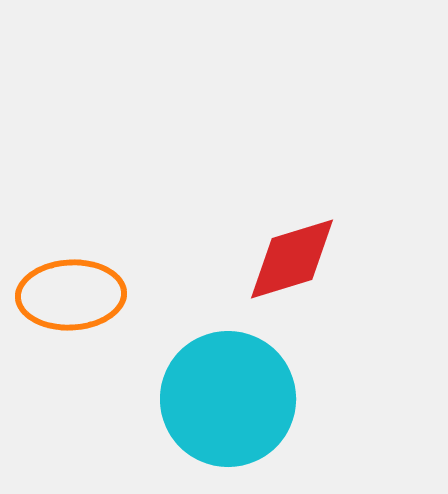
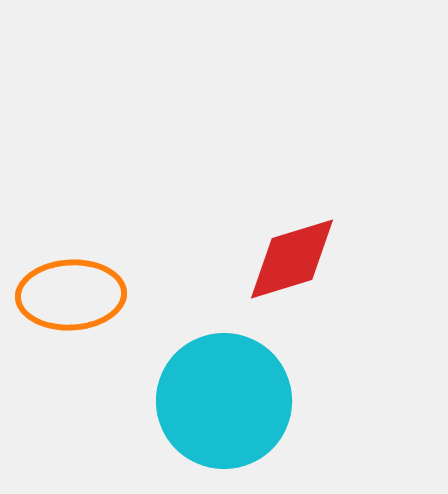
cyan circle: moved 4 px left, 2 px down
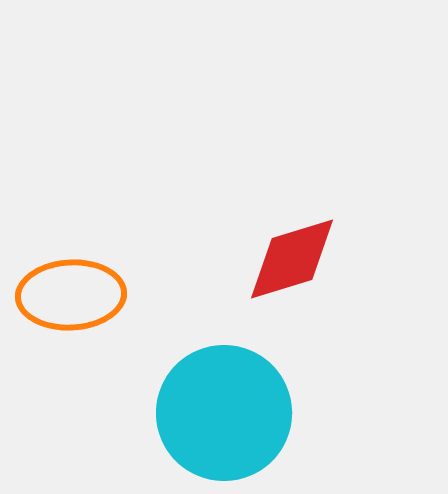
cyan circle: moved 12 px down
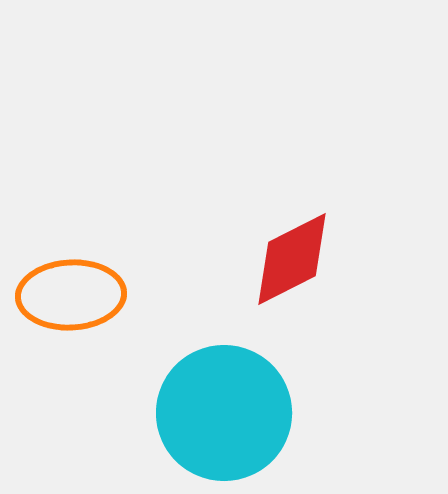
red diamond: rotated 10 degrees counterclockwise
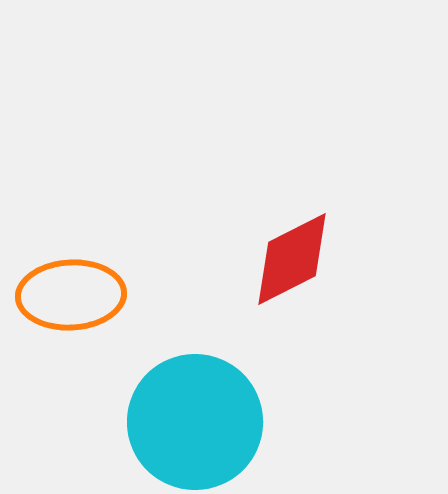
cyan circle: moved 29 px left, 9 px down
